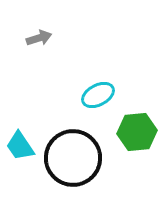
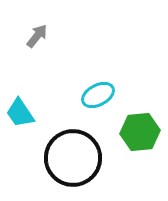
gray arrow: moved 2 px left, 2 px up; rotated 35 degrees counterclockwise
green hexagon: moved 3 px right
cyan trapezoid: moved 33 px up
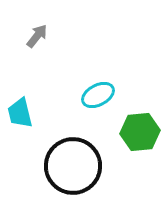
cyan trapezoid: rotated 20 degrees clockwise
black circle: moved 8 px down
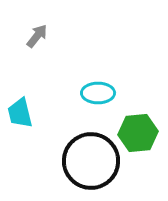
cyan ellipse: moved 2 px up; rotated 28 degrees clockwise
green hexagon: moved 2 px left, 1 px down
black circle: moved 18 px right, 5 px up
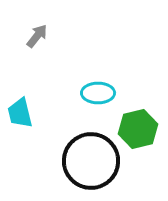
green hexagon: moved 4 px up; rotated 9 degrees counterclockwise
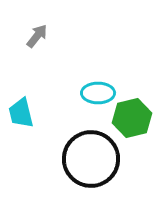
cyan trapezoid: moved 1 px right
green hexagon: moved 6 px left, 11 px up
black circle: moved 2 px up
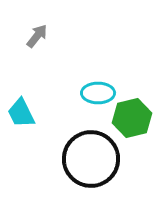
cyan trapezoid: rotated 12 degrees counterclockwise
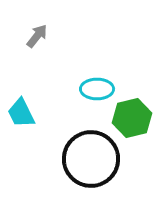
cyan ellipse: moved 1 px left, 4 px up
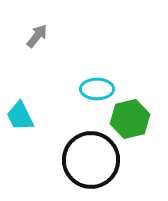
cyan trapezoid: moved 1 px left, 3 px down
green hexagon: moved 2 px left, 1 px down
black circle: moved 1 px down
